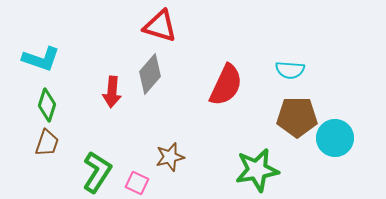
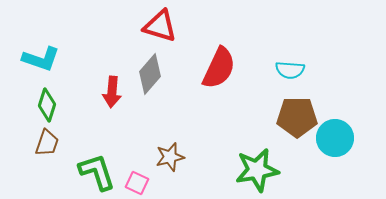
red semicircle: moved 7 px left, 17 px up
green L-shape: rotated 51 degrees counterclockwise
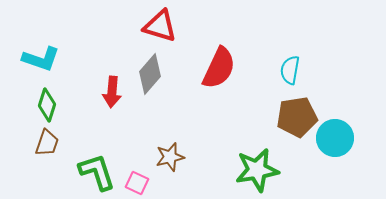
cyan semicircle: rotated 96 degrees clockwise
brown pentagon: rotated 9 degrees counterclockwise
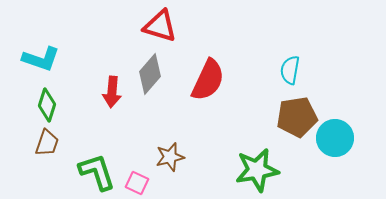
red semicircle: moved 11 px left, 12 px down
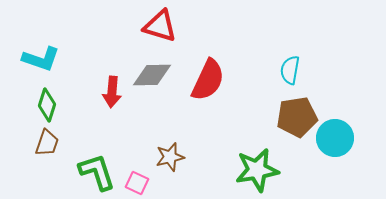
gray diamond: moved 2 px right, 1 px down; rotated 48 degrees clockwise
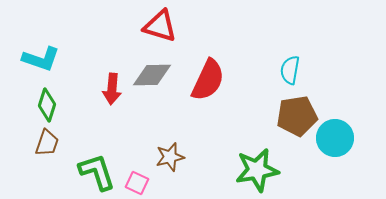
red arrow: moved 3 px up
brown pentagon: moved 1 px up
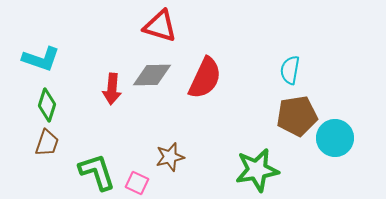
red semicircle: moved 3 px left, 2 px up
